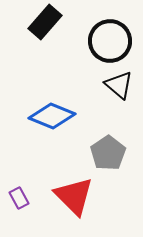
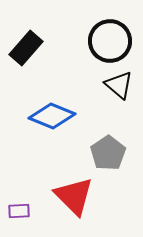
black rectangle: moved 19 px left, 26 px down
purple rectangle: moved 13 px down; rotated 65 degrees counterclockwise
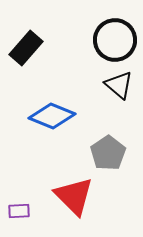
black circle: moved 5 px right, 1 px up
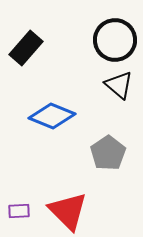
red triangle: moved 6 px left, 15 px down
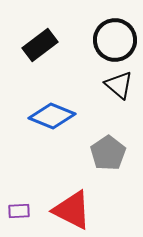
black rectangle: moved 14 px right, 3 px up; rotated 12 degrees clockwise
red triangle: moved 4 px right, 1 px up; rotated 18 degrees counterclockwise
